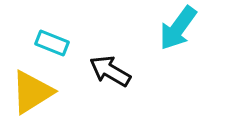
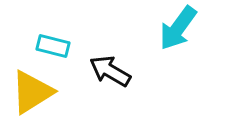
cyan rectangle: moved 1 px right, 3 px down; rotated 8 degrees counterclockwise
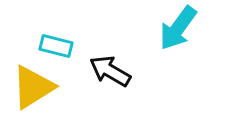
cyan rectangle: moved 3 px right
yellow triangle: moved 1 px right, 5 px up
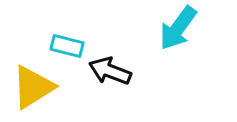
cyan rectangle: moved 11 px right
black arrow: rotated 9 degrees counterclockwise
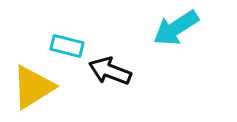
cyan arrow: moved 2 px left; rotated 21 degrees clockwise
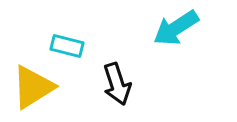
black arrow: moved 7 px right, 13 px down; rotated 129 degrees counterclockwise
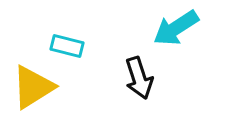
black arrow: moved 22 px right, 6 px up
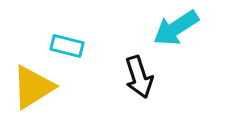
black arrow: moved 1 px up
